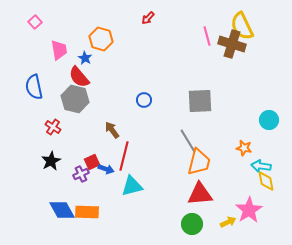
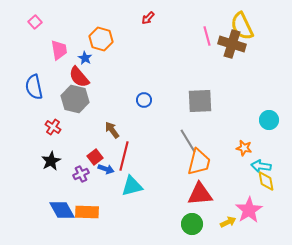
red square: moved 3 px right, 5 px up; rotated 14 degrees counterclockwise
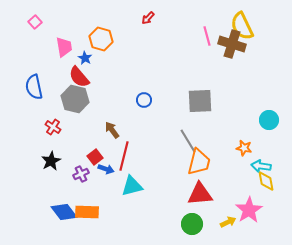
pink trapezoid: moved 5 px right, 3 px up
blue diamond: moved 2 px right, 2 px down; rotated 8 degrees counterclockwise
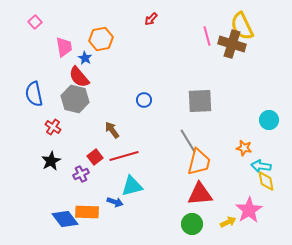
red arrow: moved 3 px right, 1 px down
orange hexagon: rotated 25 degrees counterclockwise
blue semicircle: moved 7 px down
red line: rotated 60 degrees clockwise
blue arrow: moved 9 px right, 33 px down
blue diamond: moved 1 px right, 7 px down
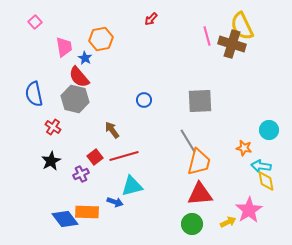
cyan circle: moved 10 px down
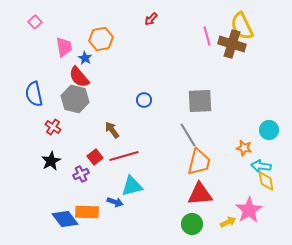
gray line: moved 6 px up
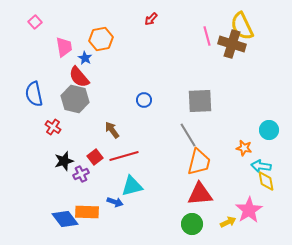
black star: moved 13 px right; rotated 12 degrees clockwise
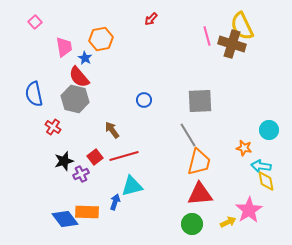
blue arrow: rotated 91 degrees counterclockwise
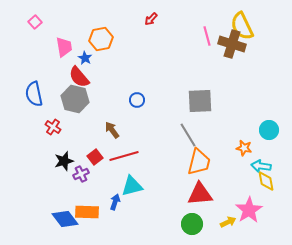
blue circle: moved 7 px left
